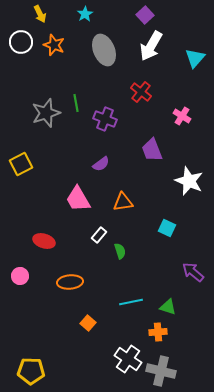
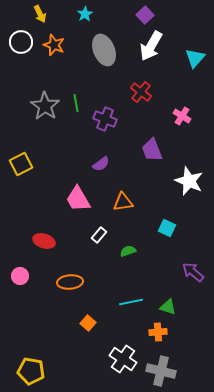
gray star: moved 1 px left, 7 px up; rotated 20 degrees counterclockwise
green semicircle: moved 8 px right; rotated 91 degrees counterclockwise
white cross: moved 5 px left
yellow pentagon: rotated 8 degrees clockwise
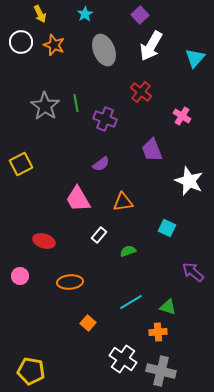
purple square: moved 5 px left
cyan line: rotated 20 degrees counterclockwise
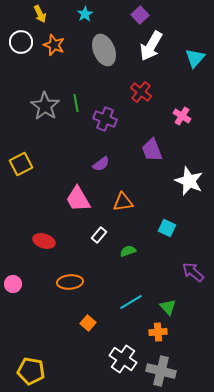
pink circle: moved 7 px left, 8 px down
green triangle: rotated 30 degrees clockwise
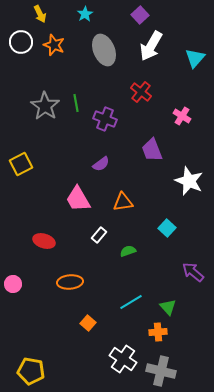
cyan square: rotated 18 degrees clockwise
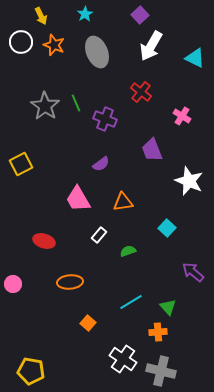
yellow arrow: moved 1 px right, 2 px down
gray ellipse: moved 7 px left, 2 px down
cyan triangle: rotated 45 degrees counterclockwise
green line: rotated 12 degrees counterclockwise
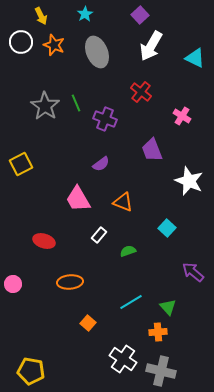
orange triangle: rotated 30 degrees clockwise
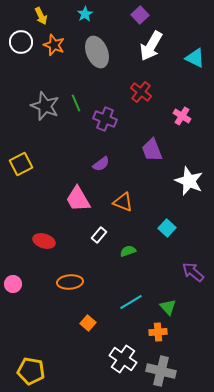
gray star: rotated 12 degrees counterclockwise
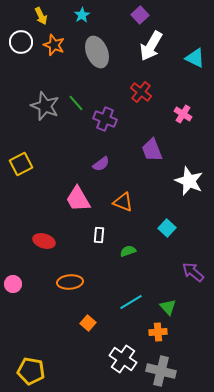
cyan star: moved 3 px left, 1 px down
green line: rotated 18 degrees counterclockwise
pink cross: moved 1 px right, 2 px up
white rectangle: rotated 35 degrees counterclockwise
